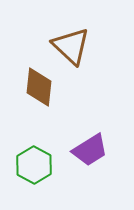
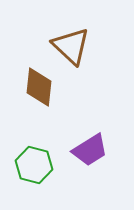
green hexagon: rotated 15 degrees counterclockwise
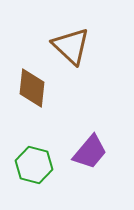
brown diamond: moved 7 px left, 1 px down
purple trapezoid: moved 2 px down; rotated 18 degrees counterclockwise
